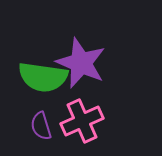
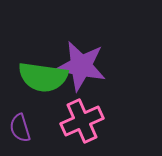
purple star: moved 3 px down; rotated 12 degrees counterclockwise
purple semicircle: moved 21 px left, 2 px down
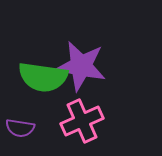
purple semicircle: rotated 64 degrees counterclockwise
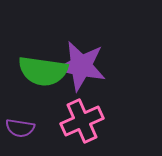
green semicircle: moved 6 px up
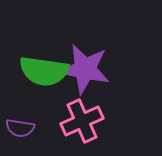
purple star: moved 4 px right, 3 px down
green semicircle: moved 1 px right
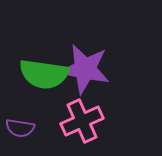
green semicircle: moved 3 px down
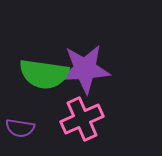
purple star: rotated 15 degrees counterclockwise
pink cross: moved 2 px up
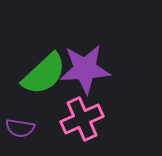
green semicircle: rotated 51 degrees counterclockwise
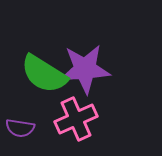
green semicircle: rotated 75 degrees clockwise
pink cross: moved 6 px left
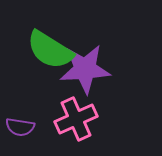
green semicircle: moved 6 px right, 24 px up
purple semicircle: moved 1 px up
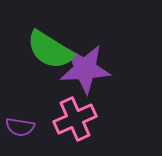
pink cross: moved 1 px left
